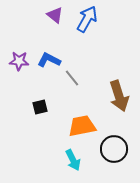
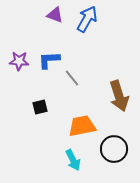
purple triangle: rotated 18 degrees counterclockwise
blue L-shape: rotated 30 degrees counterclockwise
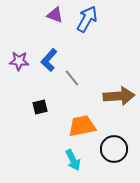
blue L-shape: rotated 45 degrees counterclockwise
brown arrow: rotated 76 degrees counterclockwise
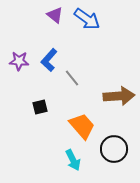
purple triangle: rotated 18 degrees clockwise
blue arrow: rotated 96 degrees clockwise
orange trapezoid: rotated 60 degrees clockwise
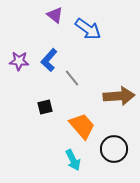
blue arrow: moved 1 px right, 10 px down
black square: moved 5 px right
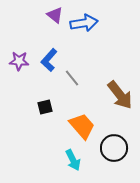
blue arrow: moved 4 px left, 6 px up; rotated 44 degrees counterclockwise
brown arrow: moved 1 px right, 1 px up; rotated 56 degrees clockwise
black circle: moved 1 px up
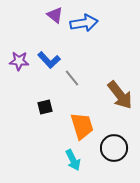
blue L-shape: rotated 85 degrees counterclockwise
orange trapezoid: rotated 24 degrees clockwise
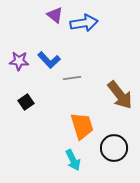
gray line: rotated 60 degrees counterclockwise
black square: moved 19 px left, 5 px up; rotated 21 degrees counterclockwise
